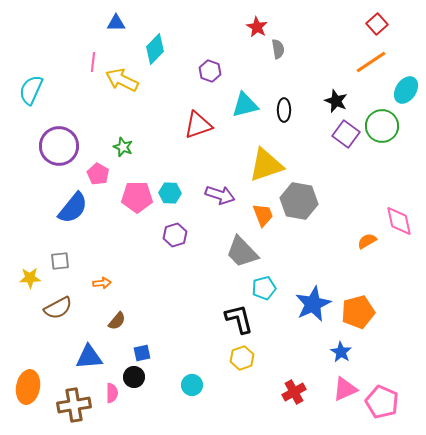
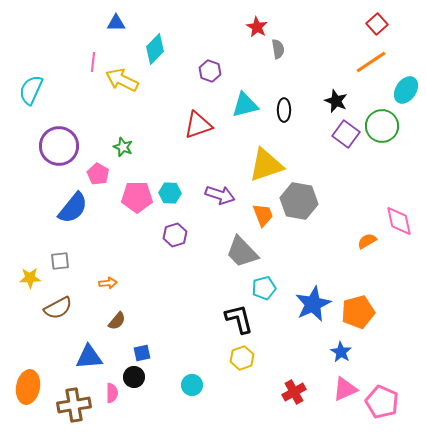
orange arrow at (102, 283): moved 6 px right
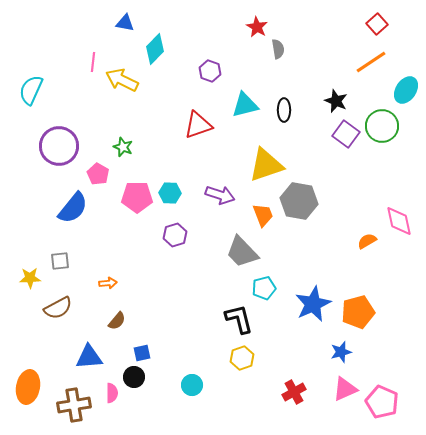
blue triangle at (116, 23): moved 9 px right; rotated 12 degrees clockwise
blue star at (341, 352): rotated 25 degrees clockwise
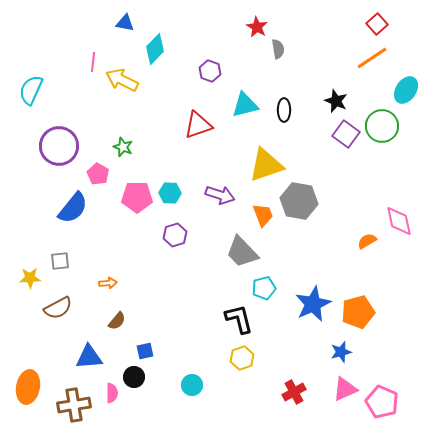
orange line at (371, 62): moved 1 px right, 4 px up
blue square at (142, 353): moved 3 px right, 2 px up
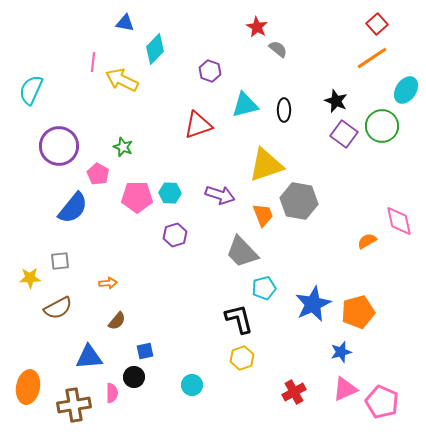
gray semicircle at (278, 49): rotated 42 degrees counterclockwise
purple square at (346, 134): moved 2 px left
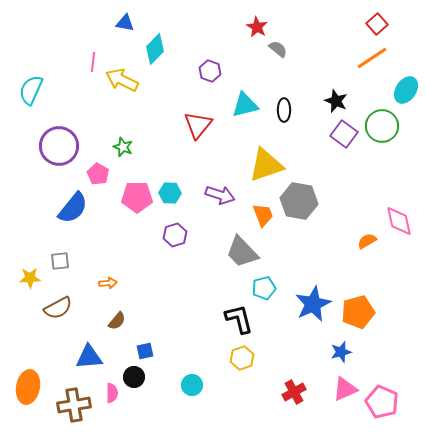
red triangle at (198, 125): rotated 32 degrees counterclockwise
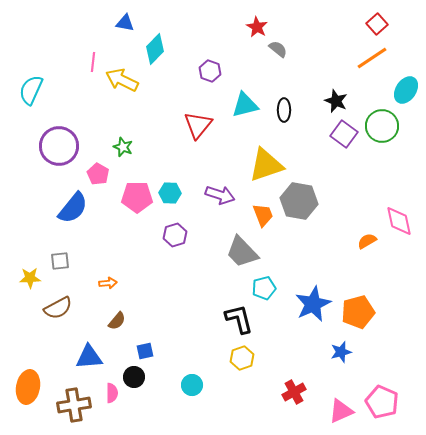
pink triangle at (345, 389): moved 4 px left, 22 px down
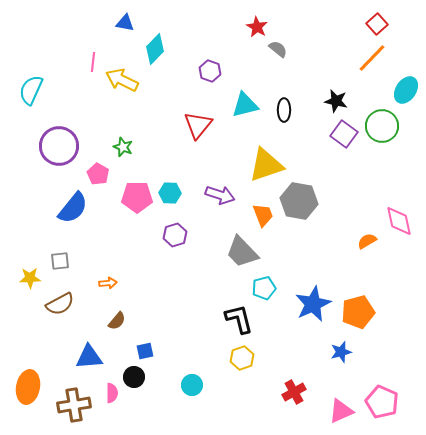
orange line at (372, 58): rotated 12 degrees counterclockwise
black star at (336, 101): rotated 10 degrees counterclockwise
brown semicircle at (58, 308): moved 2 px right, 4 px up
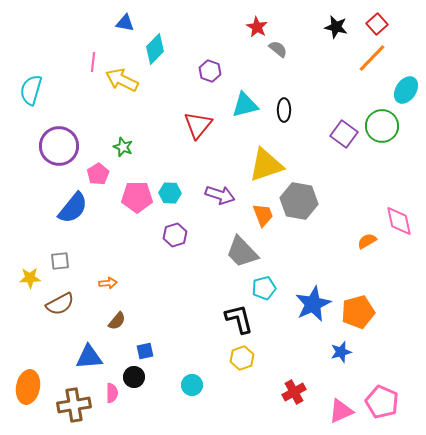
cyan semicircle at (31, 90): rotated 8 degrees counterclockwise
black star at (336, 101): moved 74 px up
pink pentagon at (98, 174): rotated 10 degrees clockwise
